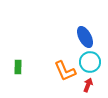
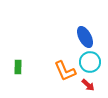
red arrow: rotated 112 degrees clockwise
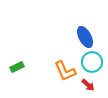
cyan circle: moved 2 px right
green rectangle: moved 1 px left; rotated 64 degrees clockwise
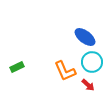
blue ellipse: rotated 25 degrees counterclockwise
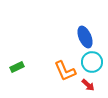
blue ellipse: rotated 30 degrees clockwise
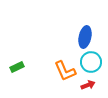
blue ellipse: rotated 35 degrees clockwise
cyan circle: moved 1 px left
red arrow: rotated 64 degrees counterclockwise
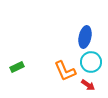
red arrow: rotated 56 degrees clockwise
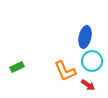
cyan circle: moved 1 px right, 1 px up
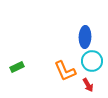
blue ellipse: rotated 10 degrees counterclockwise
red arrow: rotated 24 degrees clockwise
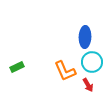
cyan circle: moved 1 px down
